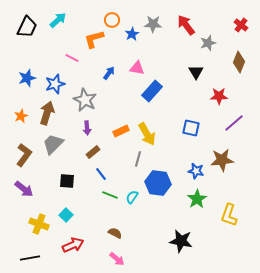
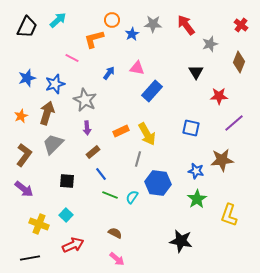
gray star at (208, 43): moved 2 px right, 1 px down
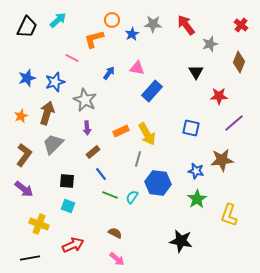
blue star at (55, 84): moved 2 px up
cyan square at (66, 215): moved 2 px right, 9 px up; rotated 24 degrees counterclockwise
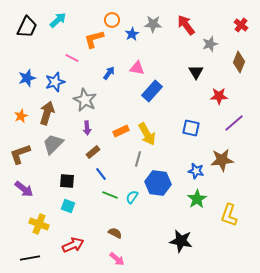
brown L-shape at (24, 155): moved 4 px left, 1 px up; rotated 145 degrees counterclockwise
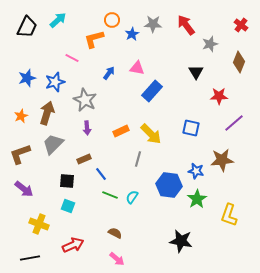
yellow arrow at (147, 134): moved 4 px right; rotated 15 degrees counterclockwise
brown rectangle at (93, 152): moved 9 px left, 7 px down; rotated 16 degrees clockwise
blue hexagon at (158, 183): moved 11 px right, 2 px down
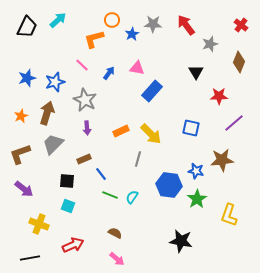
pink line at (72, 58): moved 10 px right, 7 px down; rotated 16 degrees clockwise
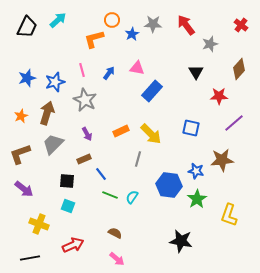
brown diamond at (239, 62): moved 7 px down; rotated 20 degrees clockwise
pink line at (82, 65): moved 5 px down; rotated 32 degrees clockwise
purple arrow at (87, 128): moved 6 px down; rotated 24 degrees counterclockwise
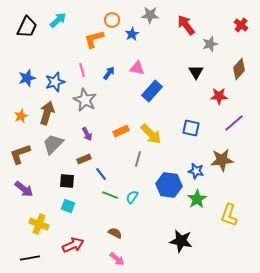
gray star at (153, 24): moved 3 px left, 9 px up
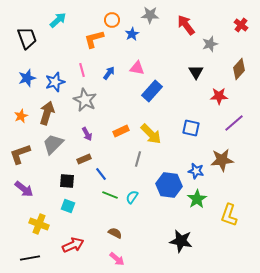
black trapezoid at (27, 27): moved 11 px down; rotated 45 degrees counterclockwise
